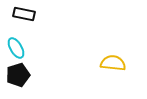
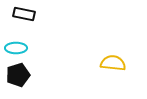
cyan ellipse: rotated 60 degrees counterclockwise
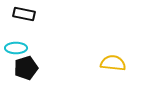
black pentagon: moved 8 px right, 7 px up
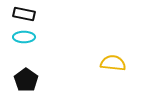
cyan ellipse: moved 8 px right, 11 px up
black pentagon: moved 12 px down; rotated 20 degrees counterclockwise
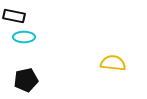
black rectangle: moved 10 px left, 2 px down
black pentagon: rotated 25 degrees clockwise
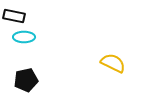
yellow semicircle: rotated 20 degrees clockwise
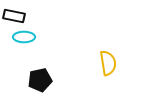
yellow semicircle: moved 5 px left; rotated 55 degrees clockwise
black pentagon: moved 14 px right
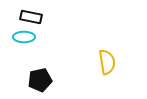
black rectangle: moved 17 px right, 1 px down
yellow semicircle: moved 1 px left, 1 px up
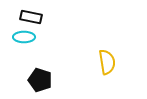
black pentagon: rotated 30 degrees clockwise
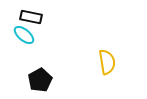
cyan ellipse: moved 2 px up; rotated 40 degrees clockwise
black pentagon: rotated 25 degrees clockwise
